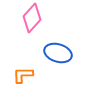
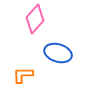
pink diamond: moved 3 px right, 1 px down
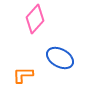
blue ellipse: moved 2 px right, 5 px down; rotated 12 degrees clockwise
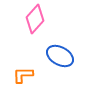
blue ellipse: moved 2 px up
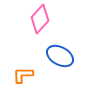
pink diamond: moved 5 px right
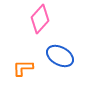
orange L-shape: moved 7 px up
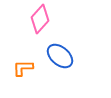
blue ellipse: rotated 12 degrees clockwise
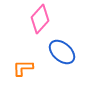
blue ellipse: moved 2 px right, 4 px up
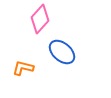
orange L-shape: rotated 15 degrees clockwise
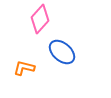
orange L-shape: moved 1 px right
